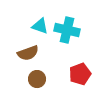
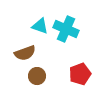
cyan cross: moved 1 px left, 1 px up; rotated 10 degrees clockwise
brown semicircle: moved 3 px left
brown circle: moved 3 px up
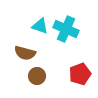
brown semicircle: rotated 35 degrees clockwise
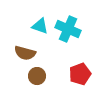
cyan cross: moved 2 px right
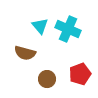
cyan triangle: rotated 30 degrees clockwise
brown circle: moved 10 px right, 3 px down
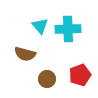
cyan cross: rotated 25 degrees counterclockwise
brown semicircle: moved 1 px down
red pentagon: moved 1 px down
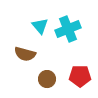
cyan cross: rotated 20 degrees counterclockwise
red pentagon: moved 1 px down; rotated 20 degrees clockwise
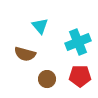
cyan cross: moved 10 px right, 13 px down
